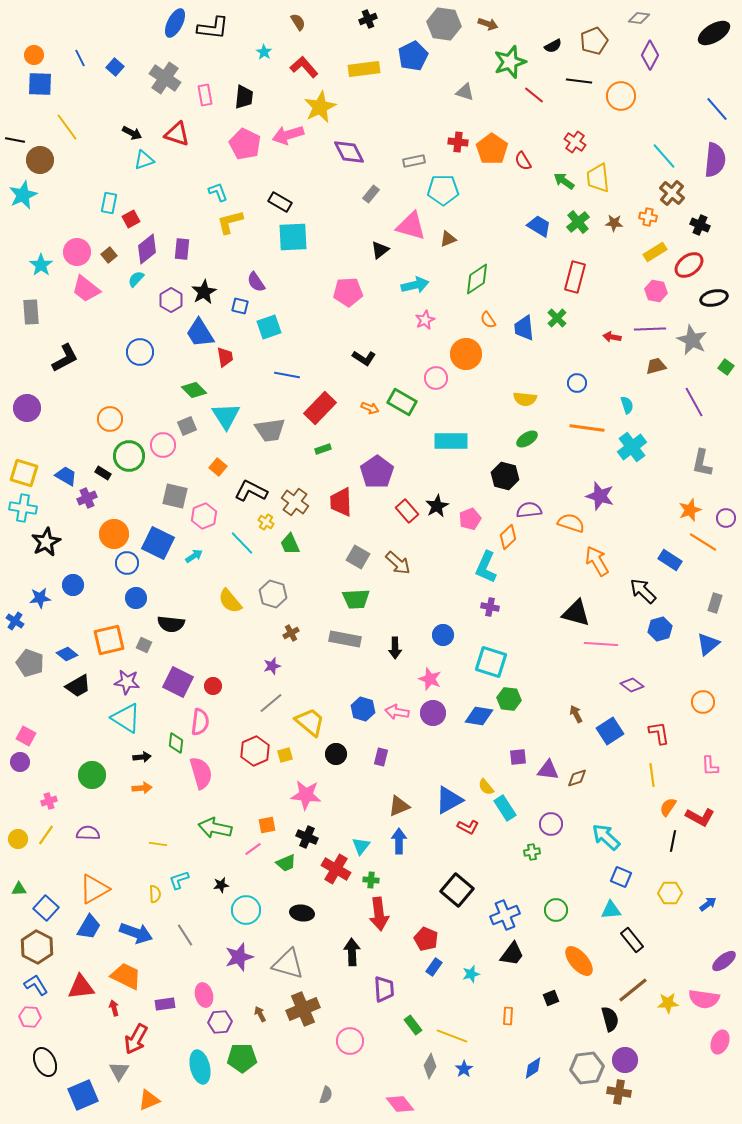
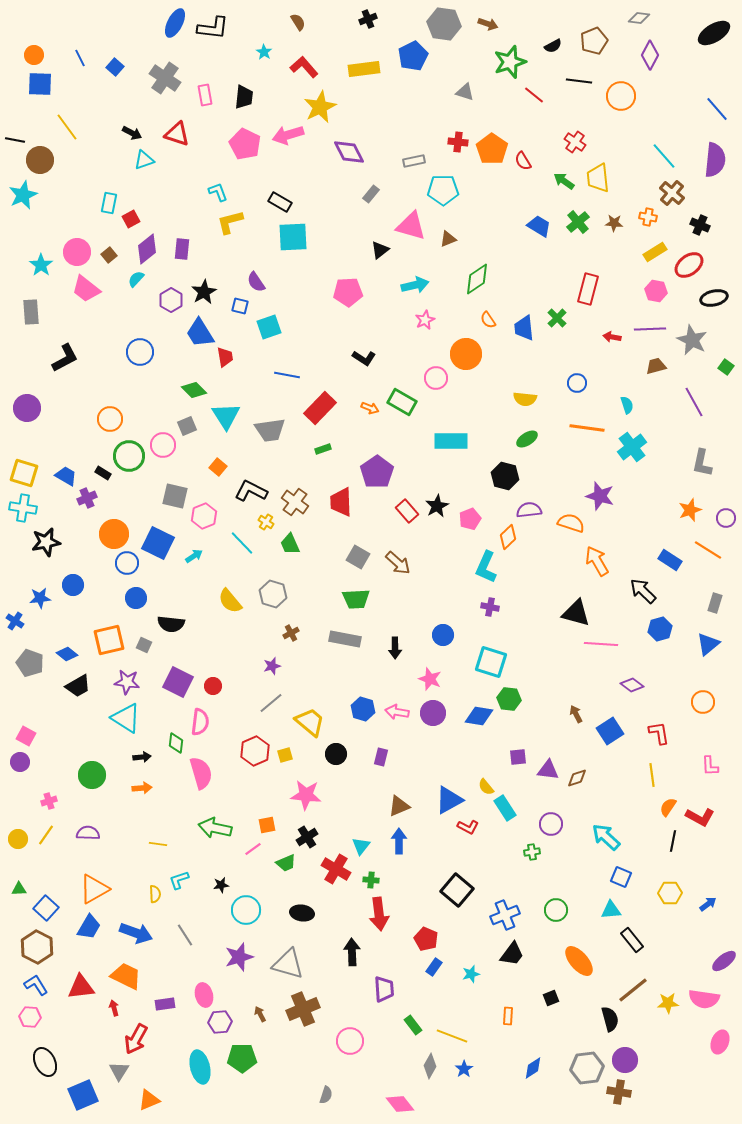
red rectangle at (575, 277): moved 13 px right, 12 px down
black star at (46, 542): rotated 16 degrees clockwise
orange line at (703, 542): moved 5 px right, 8 px down
black cross at (307, 837): rotated 35 degrees clockwise
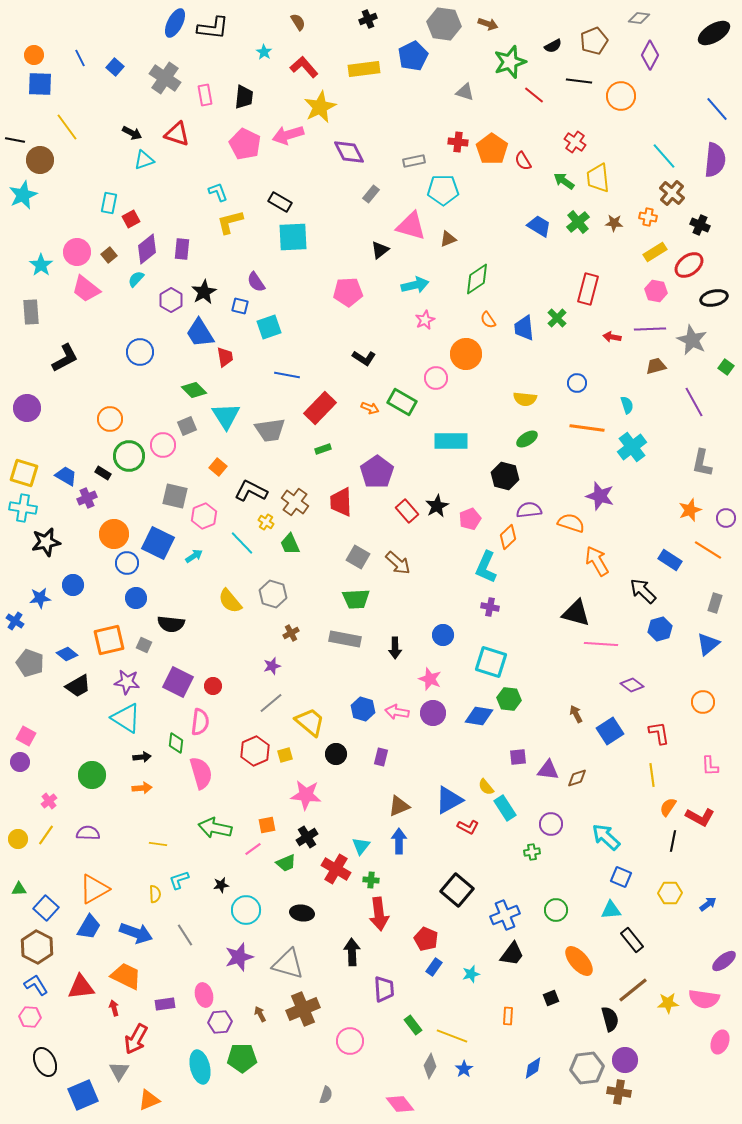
pink cross at (49, 801): rotated 21 degrees counterclockwise
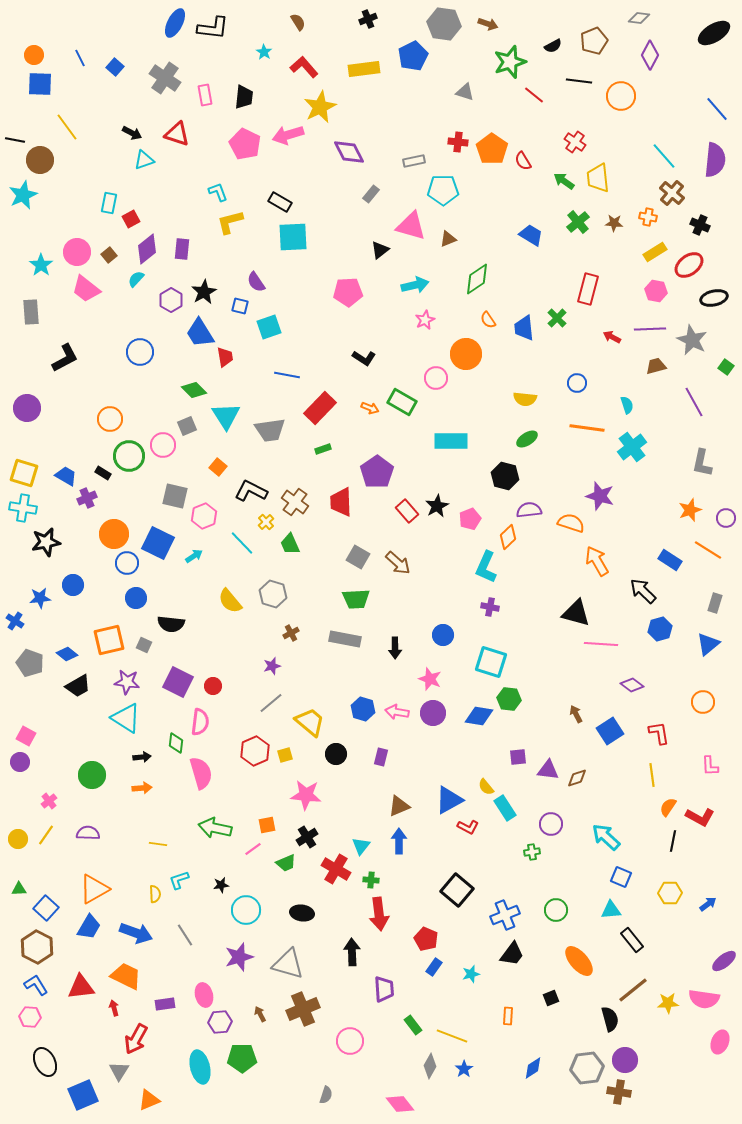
blue trapezoid at (539, 226): moved 8 px left, 9 px down
red arrow at (612, 337): rotated 18 degrees clockwise
yellow cross at (266, 522): rotated 14 degrees clockwise
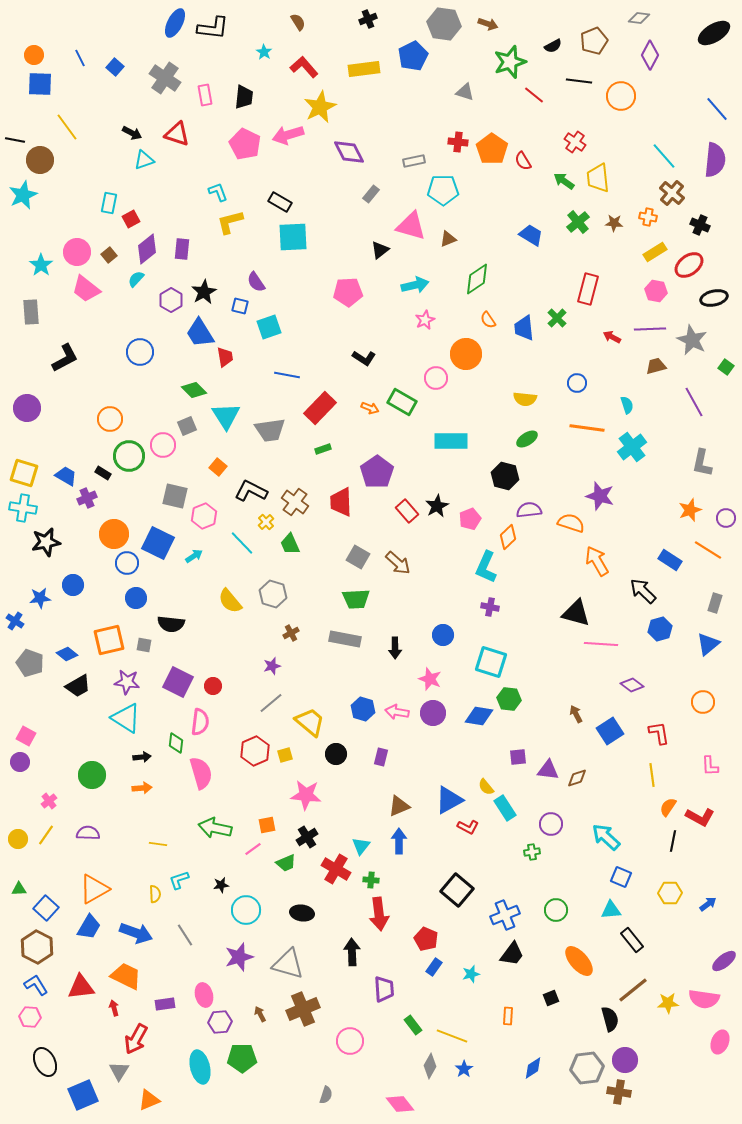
gray square at (144, 645): rotated 14 degrees counterclockwise
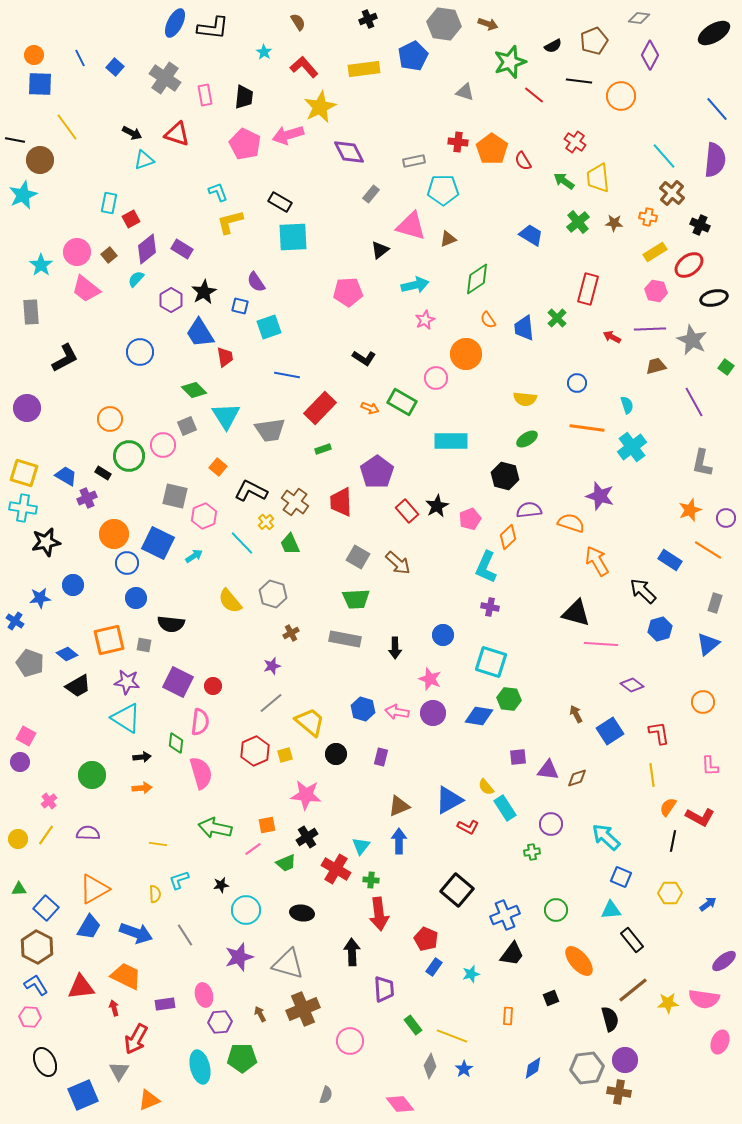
purple rectangle at (182, 249): rotated 65 degrees counterclockwise
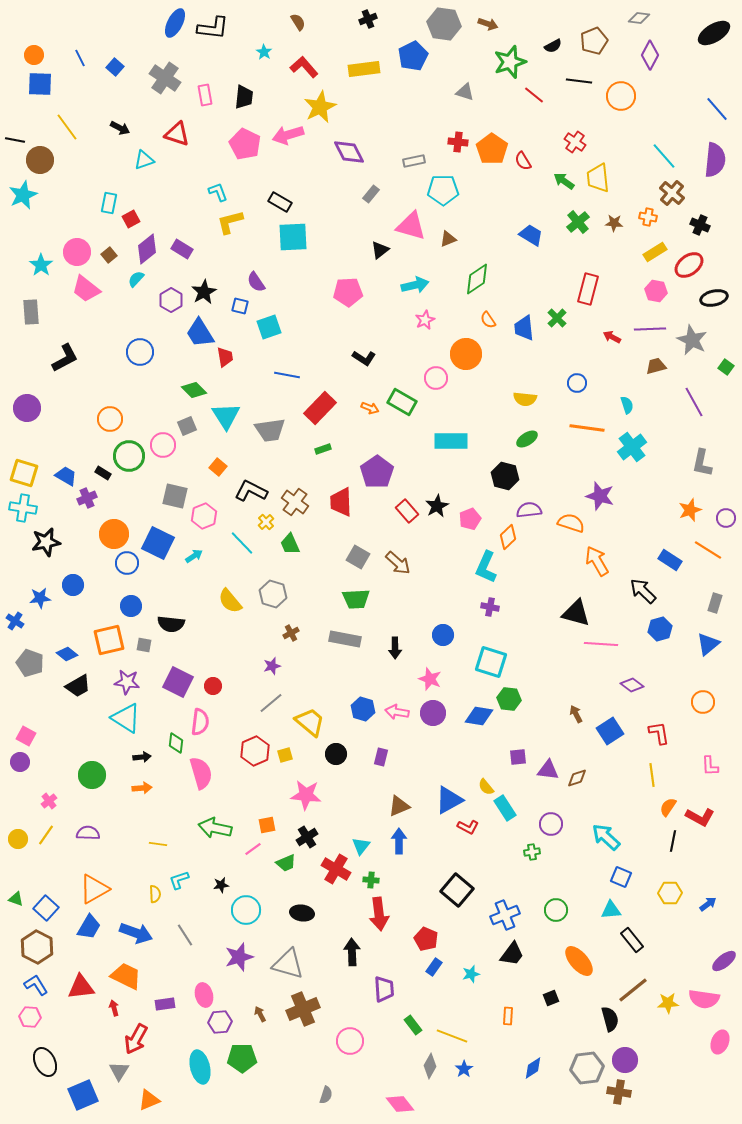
black arrow at (132, 133): moved 12 px left, 5 px up
blue circle at (136, 598): moved 5 px left, 8 px down
green triangle at (19, 889): moved 3 px left, 10 px down; rotated 21 degrees clockwise
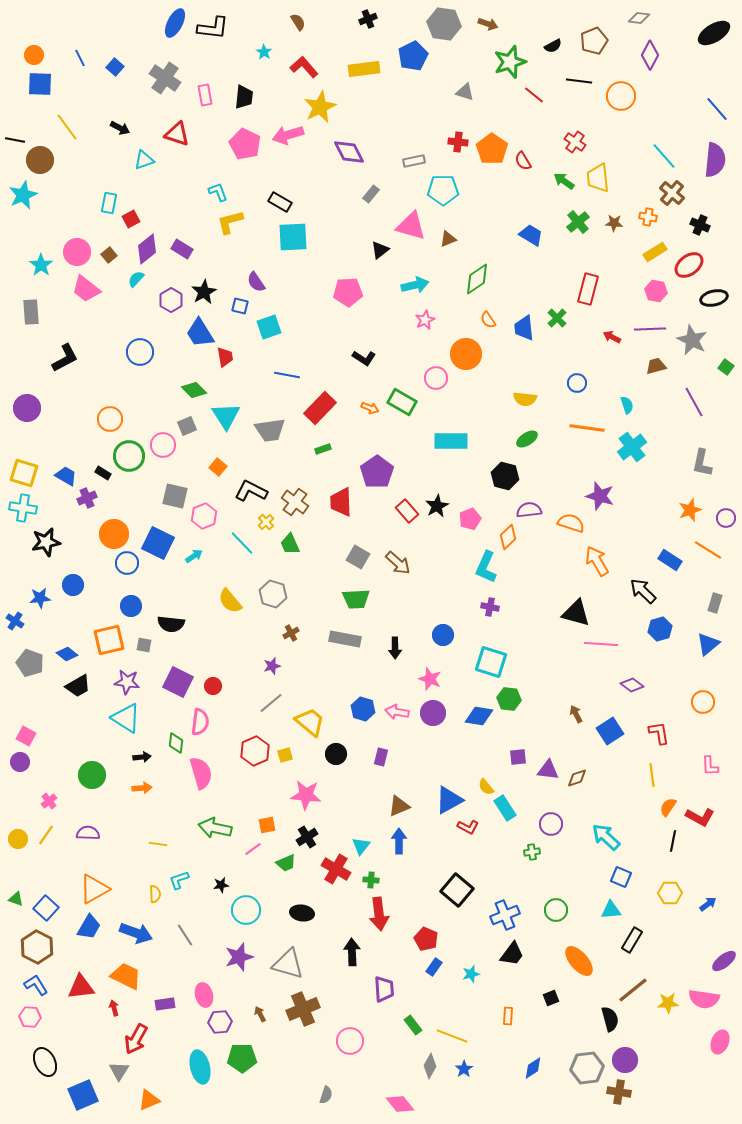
black rectangle at (632, 940): rotated 70 degrees clockwise
